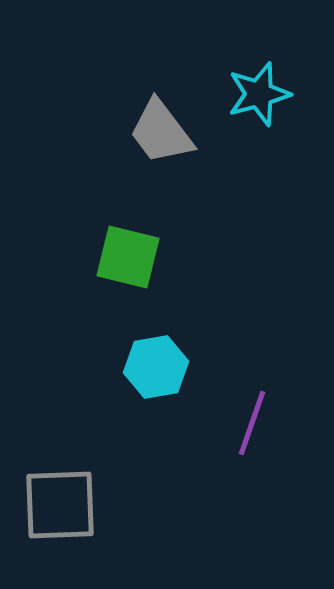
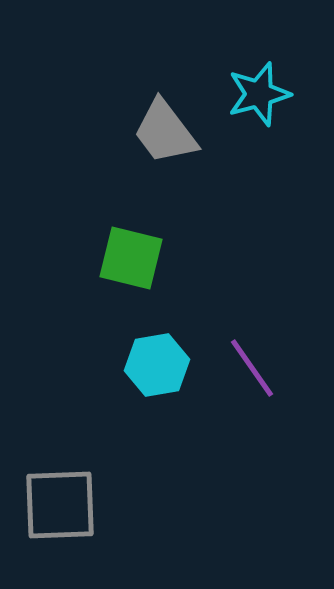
gray trapezoid: moved 4 px right
green square: moved 3 px right, 1 px down
cyan hexagon: moved 1 px right, 2 px up
purple line: moved 55 px up; rotated 54 degrees counterclockwise
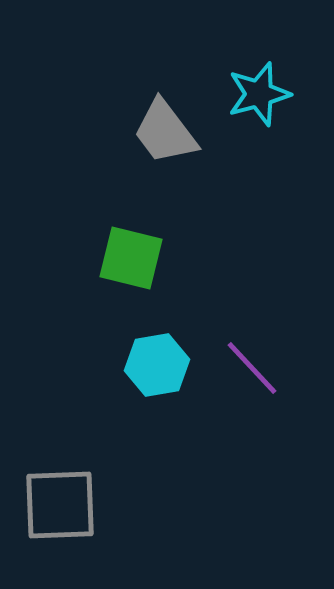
purple line: rotated 8 degrees counterclockwise
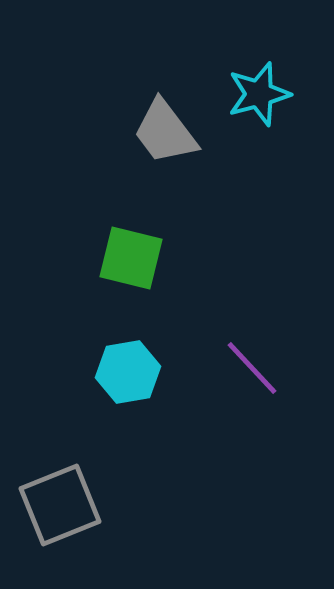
cyan hexagon: moved 29 px left, 7 px down
gray square: rotated 20 degrees counterclockwise
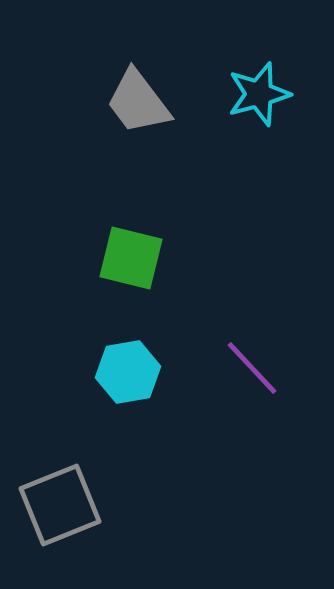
gray trapezoid: moved 27 px left, 30 px up
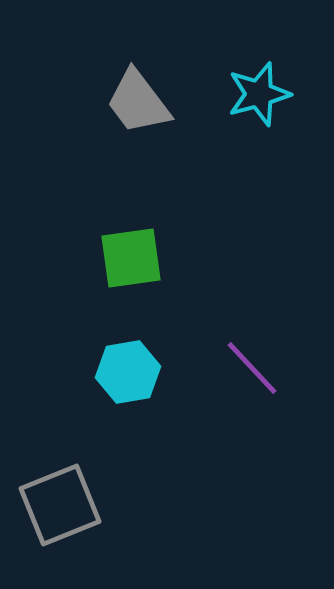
green square: rotated 22 degrees counterclockwise
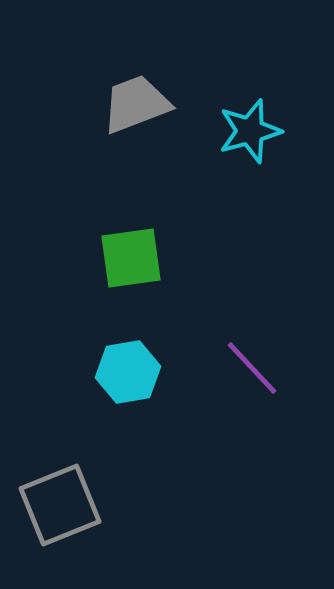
cyan star: moved 9 px left, 37 px down
gray trapezoid: moved 2 px left, 2 px down; rotated 106 degrees clockwise
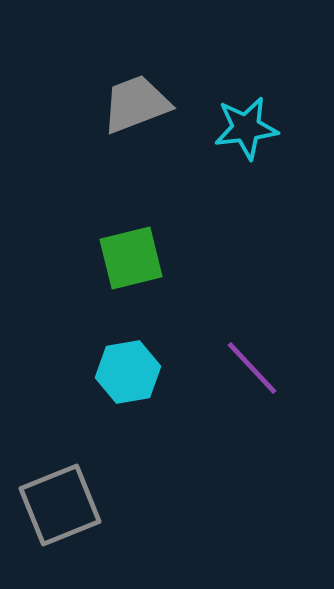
cyan star: moved 4 px left, 3 px up; rotated 8 degrees clockwise
green square: rotated 6 degrees counterclockwise
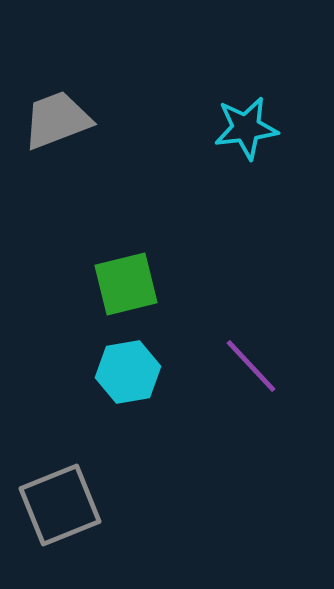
gray trapezoid: moved 79 px left, 16 px down
green square: moved 5 px left, 26 px down
purple line: moved 1 px left, 2 px up
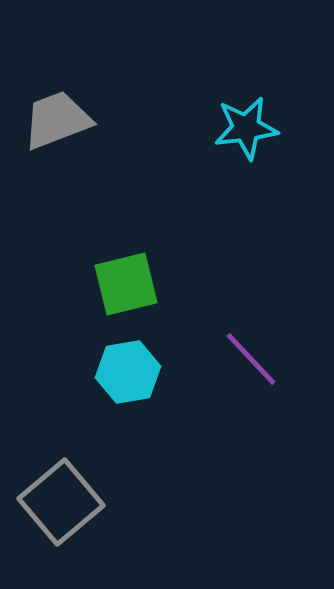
purple line: moved 7 px up
gray square: moved 1 px right, 3 px up; rotated 18 degrees counterclockwise
